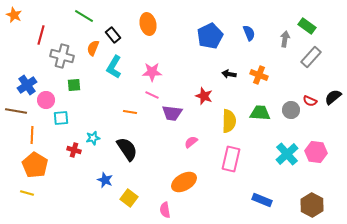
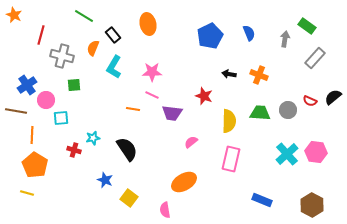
gray rectangle at (311, 57): moved 4 px right, 1 px down
gray circle at (291, 110): moved 3 px left
orange line at (130, 112): moved 3 px right, 3 px up
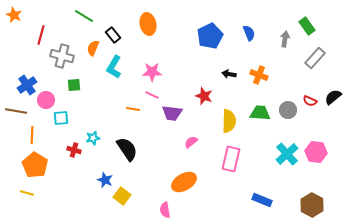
green rectangle at (307, 26): rotated 18 degrees clockwise
yellow square at (129, 198): moved 7 px left, 2 px up
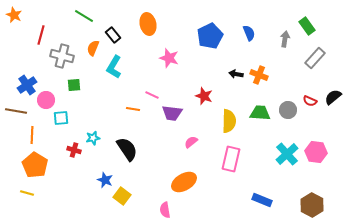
pink star at (152, 72): moved 17 px right, 14 px up; rotated 18 degrees clockwise
black arrow at (229, 74): moved 7 px right
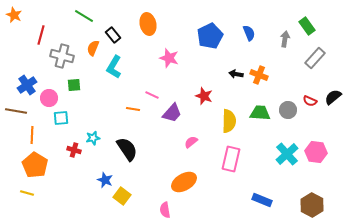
pink circle at (46, 100): moved 3 px right, 2 px up
purple trapezoid at (172, 113): rotated 55 degrees counterclockwise
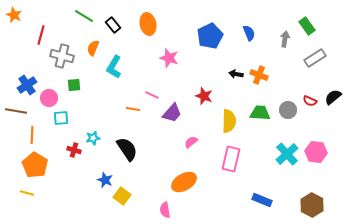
black rectangle at (113, 35): moved 10 px up
gray rectangle at (315, 58): rotated 15 degrees clockwise
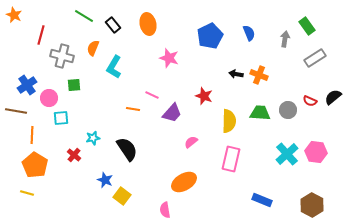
red cross at (74, 150): moved 5 px down; rotated 24 degrees clockwise
